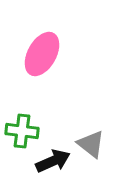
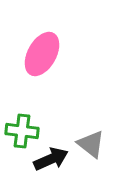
black arrow: moved 2 px left, 2 px up
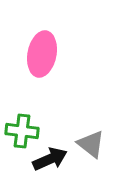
pink ellipse: rotated 18 degrees counterclockwise
black arrow: moved 1 px left
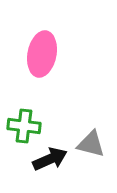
green cross: moved 2 px right, 5 px up
gray triangle: rotated 24 degrees counterclockwise
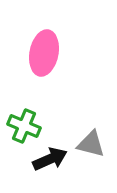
pink ellipse: moved 2 px right, 1 px up
green cross: rotated 16 degrees clockwise
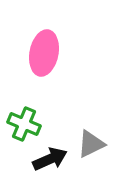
green cross: moved 2 px up
gray triangle: rotated 40 degrees counterclockwise
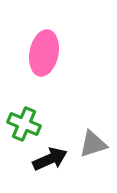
gray triangle: moved 2 px right; rotated 8 degrees clockwise
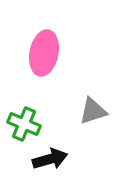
gray triangle: moved 33 px up
black arrow: rotated 8 degrees clockwise
